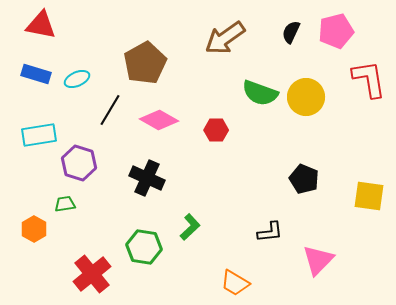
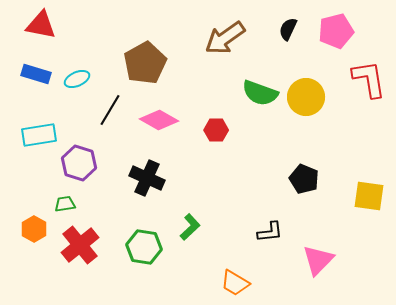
black semicircle: moved 3 px left, 3 px up
red cross: moved 12 px left, 29 px up
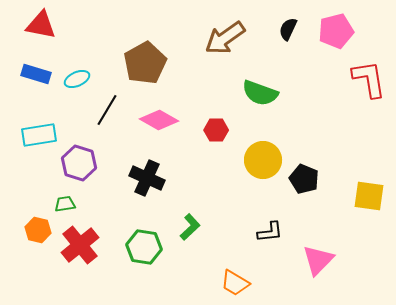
yellow circle: moved 43 px left, 63 px down
black line: moved 3 px left
orange hexagon: moved 4 px right, 1 px down; rotated 15 degrees counterclockwise
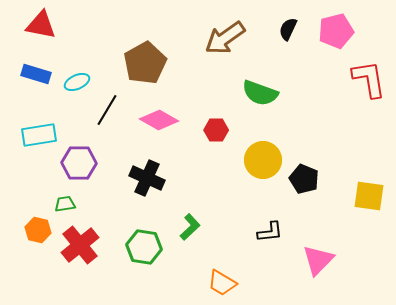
cyan ellipse: moved 3 px down
purple hexagon: rotated 16 degrees counterclockwise
orange trapezoid: moved 13 px left
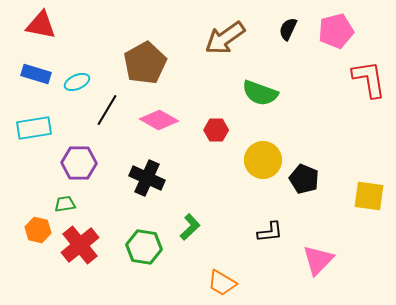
cyan rectangle: moved 5 px left, 7 px up
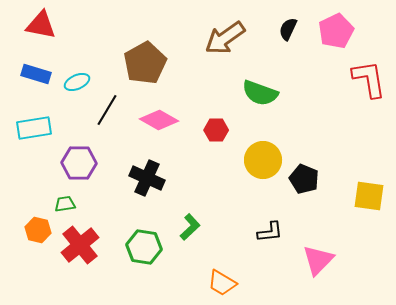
pink pentagon: rotated 12 degrees counterclockwise
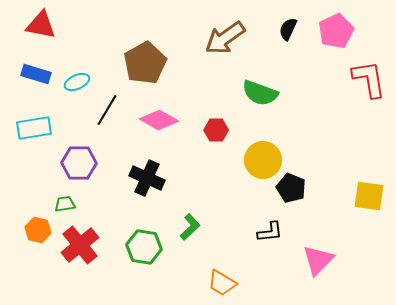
black pentagon: moved 13 px left, 9 px down
